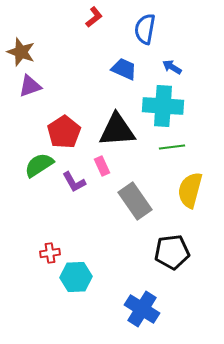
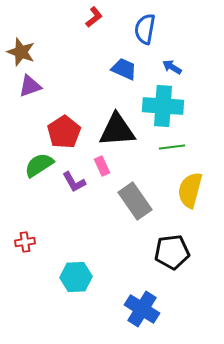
red cross: moved 25 px left, 11 px up
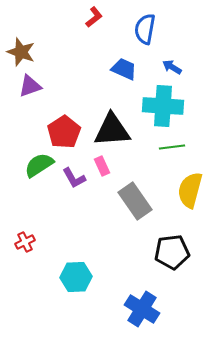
black triangle: moved 5 px left
purple L-shape: moved 4 px up
red cross: rotated 18 degrees counterclockwise
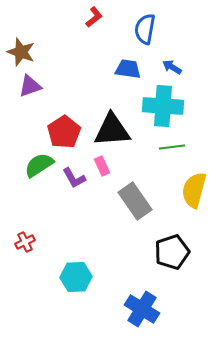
blue trapezoid: moved 4 px right; rotated 16 degrees counterclockwise
yellow semicircle: moved 4 px right
black pentagon: rotated 12 degrees counterclockwise
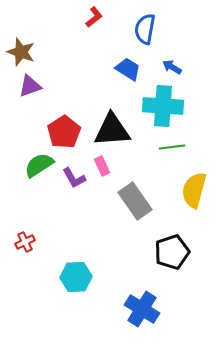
blue trapezoid: rotated 24 degrees clockwise
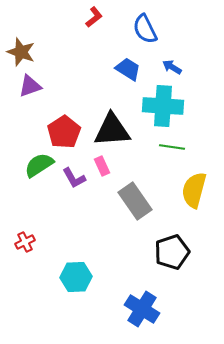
blue semicircle: rotated 36 degrees counterclockwise
green line: rotated 15 degrees clockwise
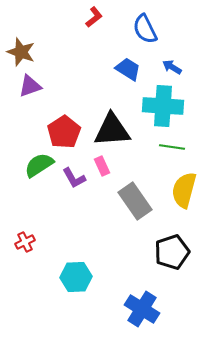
yellow semicircle: moved 10 px left
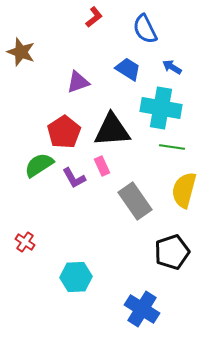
purple triangle: moved 48 px right, 4 px up
cyan cross: moved 2 px left, 2 px down; rotated 6 degrees clockwise
red cross: rotated 30 degrees counterclockwise
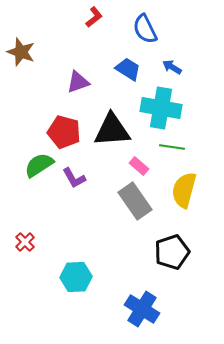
red pentagon: rotated 24 degrees counterclockwise
pink rectangle: moved 37 px right; rotated 24 degrees counterclockwise
red cross: rotated 12 degrees clockwise
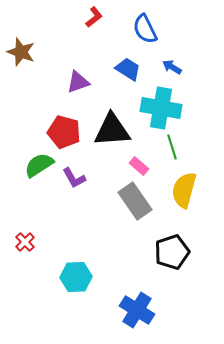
green line: rotated 65 degrees clockwise
blue cross: moved 5 px left, 1 px down
